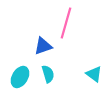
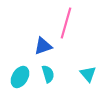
cyan triangle: moved 6 px left; rotated 12 degrees clockwise
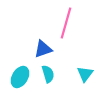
blue triangle: moved 3 px down
cyan triangle: moved 3 px left; rotated 18 degrees clockwise
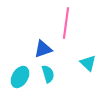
pink line: rotated 8 degrees counterclockwise
cyan triangle: moved 3 px right, 11 px up; rotated 24 degrees counterclockwise
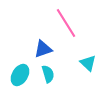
pink line: rotated 40 degrees counterclockwise
cyan ellipse: moved 2 px up
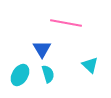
pink line: rotated 48 degrees counterclockwise
blue triangle: moved 1 px left; rotated 42 degrees counterclockwise
cyan triangle: moved 2 px right, 2 px down
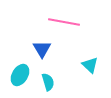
pink line: moved 2 px left, 1 px up
cyan semicircle: moved 8 px down
